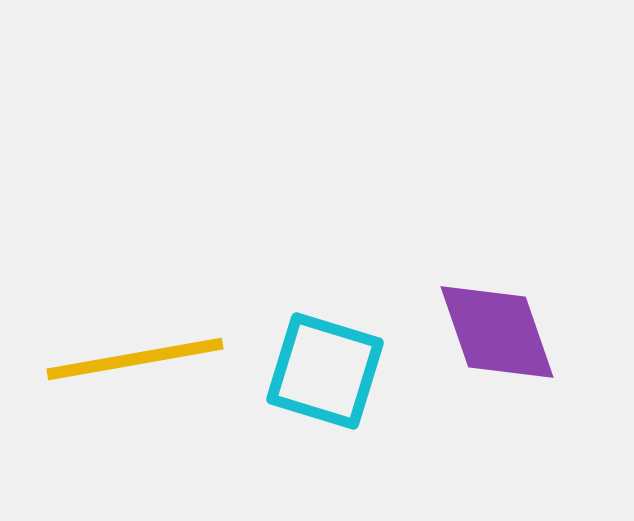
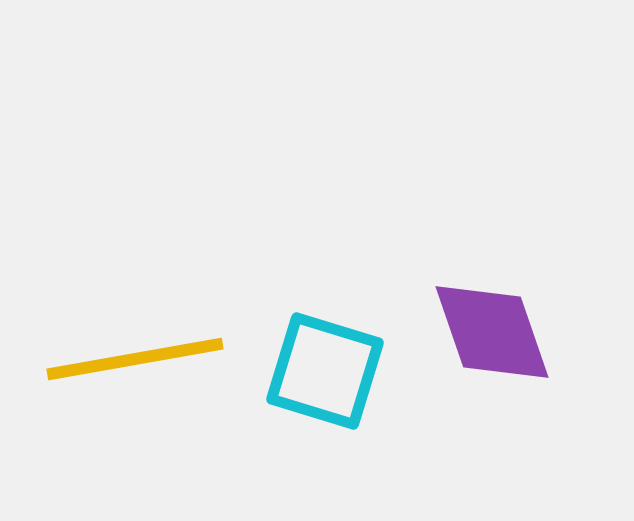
purple diamond: moved 5 px left
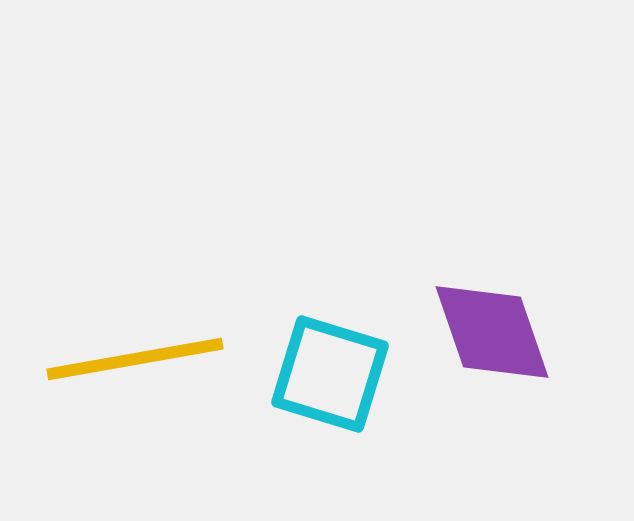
cyan square: moved 5 px right, 3 px down
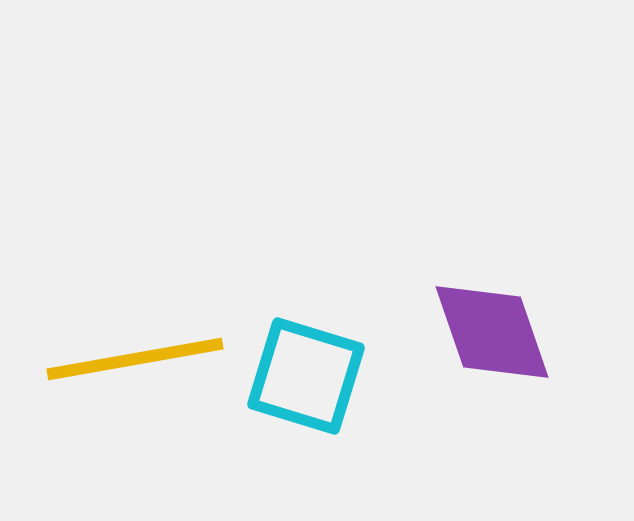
cyan square: moved 24 px left, 2 px down
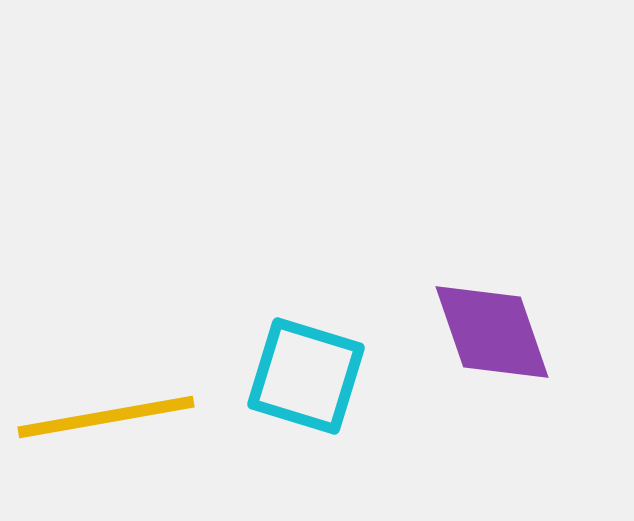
yellow line: moved 29 px left, 58 px down
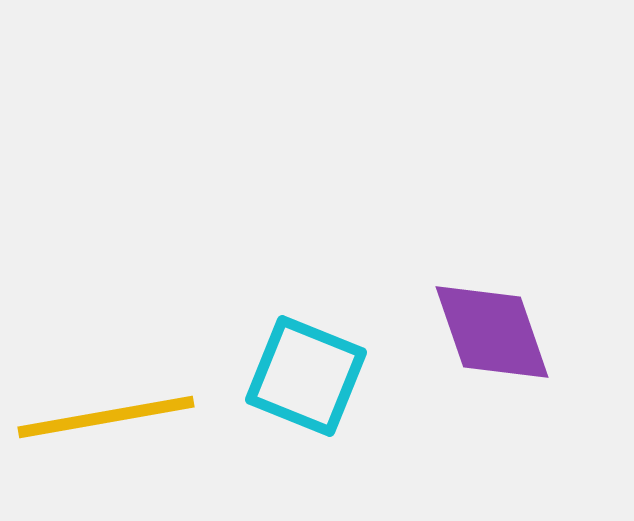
cyan square: rotated 5 degrees clockwise
